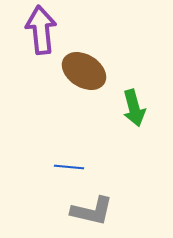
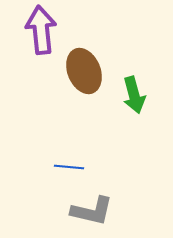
brown ellipse: rotated 36 degrees clockwise
green arrow: moved 13 px up
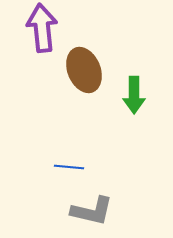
purple arrow: moved 1 px right, 2 px up
brown ellipse: moved 1 px up
green arrow: rotated 15 degrees clockwise
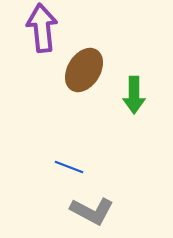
brown ellipse: rotated 54 degrees clockwise
blue line: rotated 16 degrees clockwise
gray L-shape: rotated 15 degrees clockwise
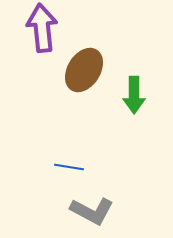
blue line: rotated 12 degrees counterclockwise
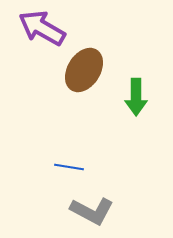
purple arrow: rotated 54 degrees counterclockwise
green arrow: moved 2 px right, 2 px down
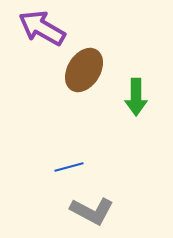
blue line: rotated 24 degrees counterclockwise
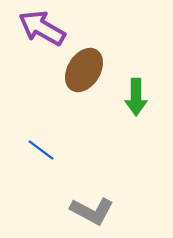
blue line: moved 28 px left, 17 px up; rotated 52 degrees clockwise
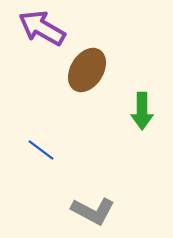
brown ellipse: moved 3 px right
green arrow: moved 6 px right, 14 px down
gray L-shape: moved 1 px right
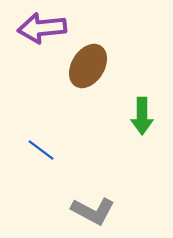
purple arrow: rotated 36 degrees counterclockwise
brown ellipse: moved 1 px right, 4 px up
green arrow: moved 5 px down
